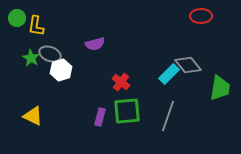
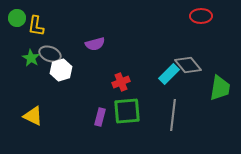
red cross: rotated 30 degrees clockwise
gray line: moved 5 px right, 1 px up; rotated 12 degrees counterclockwise
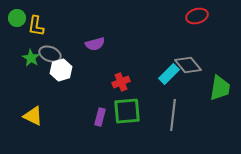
red ellipse: moved 4 px left; rotated 15 degrees counterclockwise
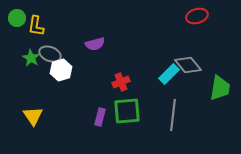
yellow triangle: rotated 30 degrees clockwise
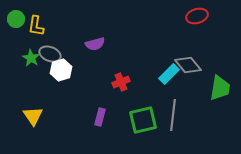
green circle: moved 1 px left, 1 px down
green square: moved 16 px right, 9 px down; rotated 8 degrees counterclockwise
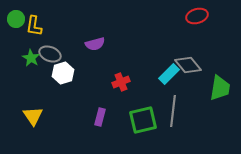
yellow L-shape: moved 2 px left
white hexagon: moved 2 px right, 3 px down
gray line: moved 4 px up
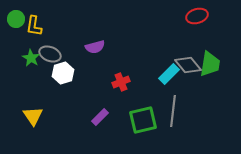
purple semicircle: moved 3 px down
green trapezoid: moved 10 px left, 24 px up
purple rectangle: rotated 30 degrees clockwise
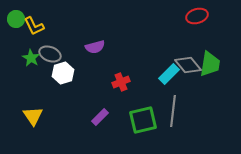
yellow L-shape: rotated 35 degrees counterclockwise
